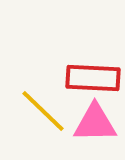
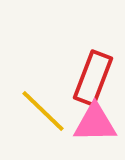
red rectangle: rotated 72 degrees counterclockwise
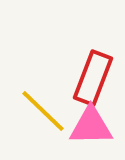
pink triangle: moved 4 px left, 3 px down
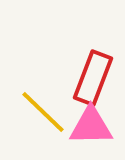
yellow line: moved 1 px down
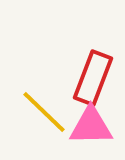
yellow line: moved 1 px right
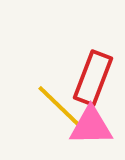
yellow line: moved 15 px right, 6 px up
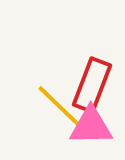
red rectangle: moved 1 px left, 7 px down
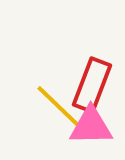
yellow line: moved 1 px left
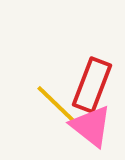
pink triangle: rotated 39 degrees clockwise
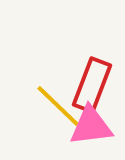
pink triangle: rotated 45 degrees counterclockwise
